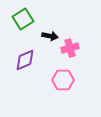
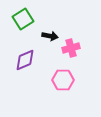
pink cross: moved 1 px right
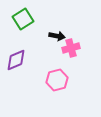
black arrow: moved 7 px right
purple diamond: moved 9 px left
pink hexagon: moved 6 px left; rotated 15 degrees counterclockwise
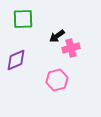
green square: rotated 30 degrees clockwise
black arrow: rotated 133 degrees clockwise
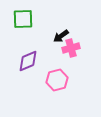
black arrow: moved 4 px right
purple diamond: moved 12 px right, 1 px down
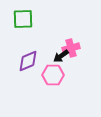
black arrow: moved 20 px down
pink hexagon: moved 4 px left, 5 px up; rotated 15 degrees clockwise
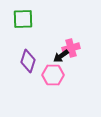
purple diamond: rotated 50 degrees counterclockwise
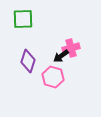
pink hexagon: moved 2 px down; rotated 15 degrees clockwise
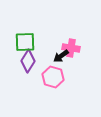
green square: moved 2 px right, 23 px down
pink cross: rotated 24 degrees clockwise
purple diamond: rotated 15 degrees clockwise
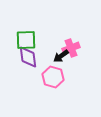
green square: moved 1 px right, 2 px up
pink cross: rotated 30 degrees counterclockwise
purple diamond: moved 4 px up; rotated 40 degrees counterclockwise
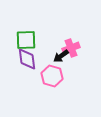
purple diamond: moved 1 px left, 2 px down
pink hexagon: moved 1 px left, 1 px up
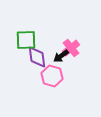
pink cross: rotated 18 degrees counterclockwise
purple diamond: moved 10 px right, 2 px up
